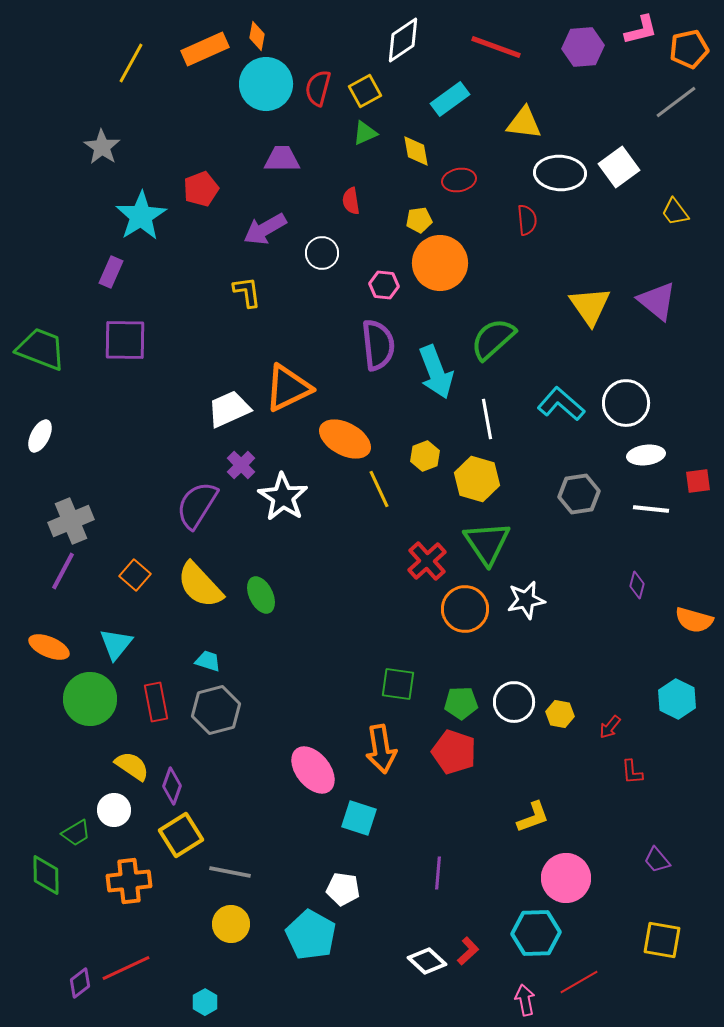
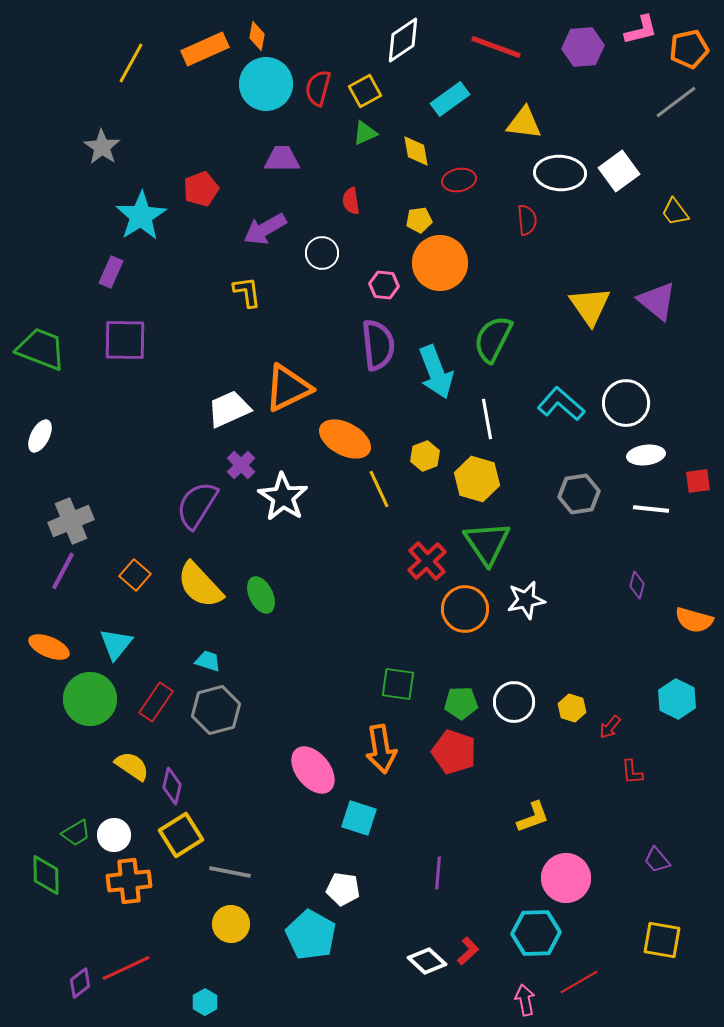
white square at (619, 167): moved 4 px down
green semicircle at (493, 339): rotated 21 degrees counterclockwise
red rectangle at (156, 702): rotated 45 degrees clockwise
yellow hexagon at (560, 714): moved 12 px right, 6 px up; rotated 8 degrees clockwise
purple diamond at (172, 786): rotated 6 degrees counterclockwise
white circle at (114, 810): moved 25 px down
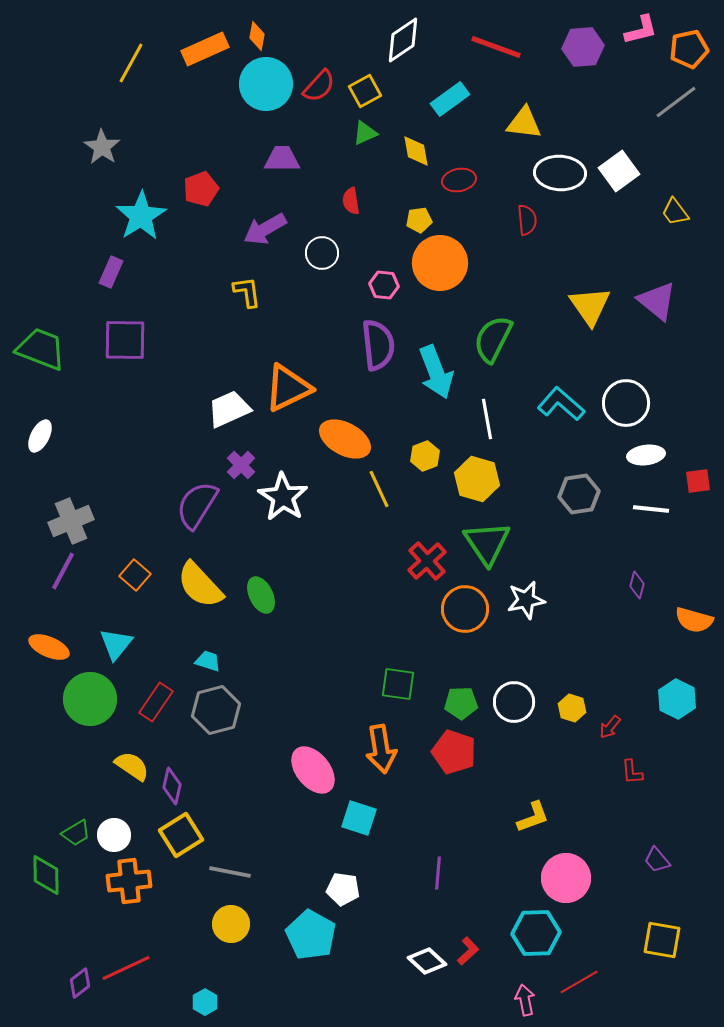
red semicircle at (318, 88): moved 1 px right, 2 px up; rotated 153 degrees counterclockwise
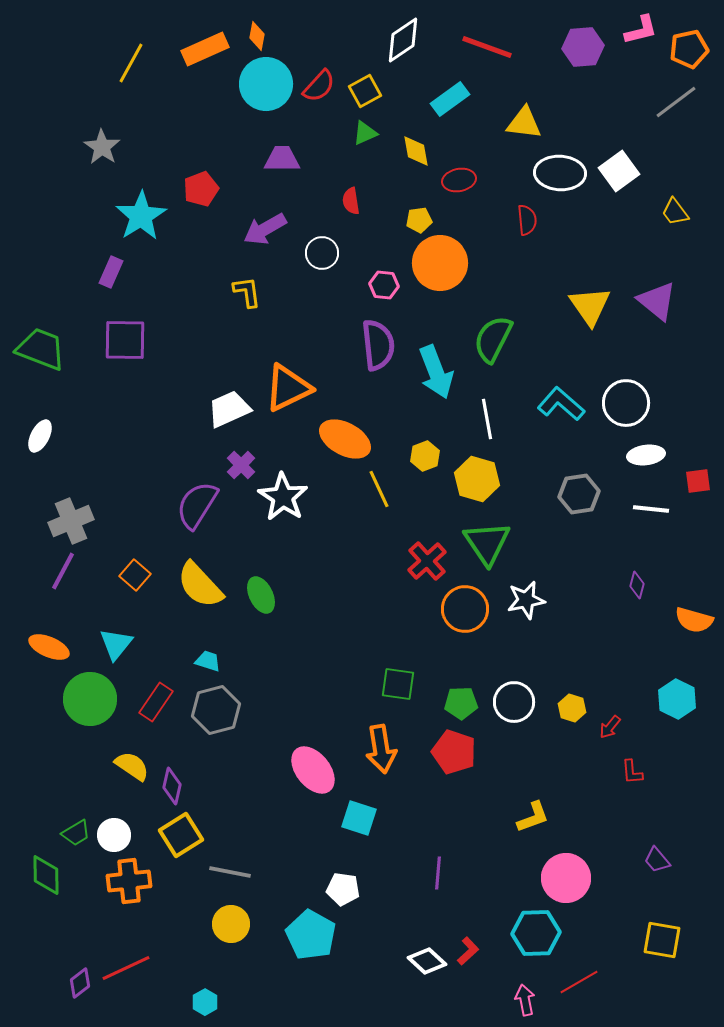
red line at (496, 47): moved 9 px left
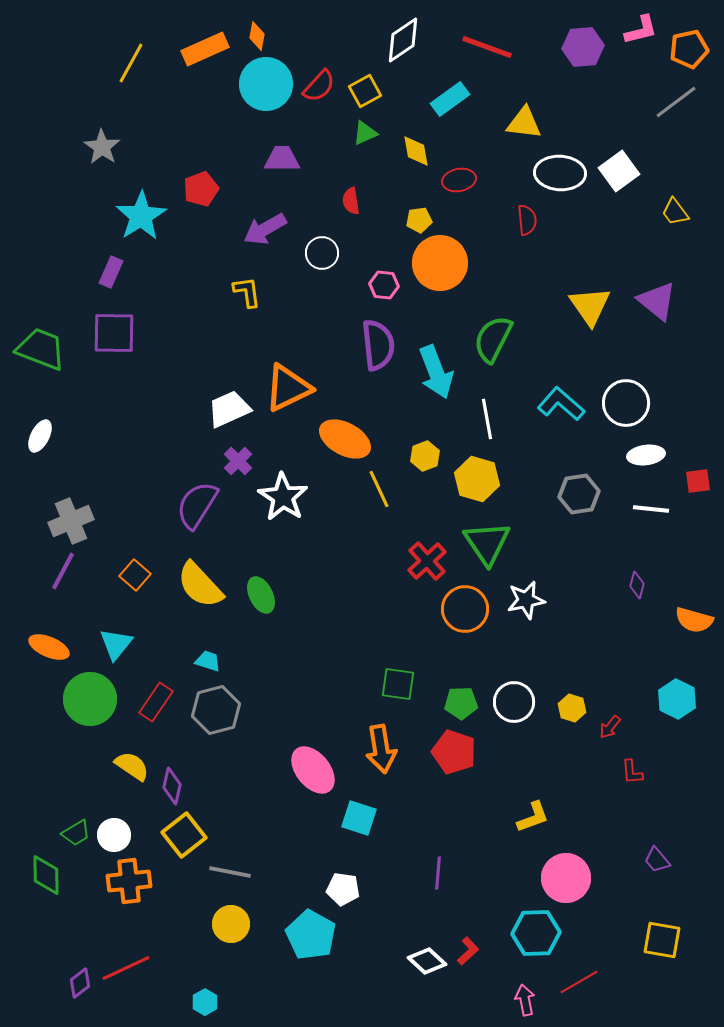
purple square at (125, 340): moved 11 px left, 7 px up
purple cross at (241, 465): moved 3 px left, 4 px up
yellow square at (181, 835): moved 3 px right; rotated 6 degrees counterclockwise
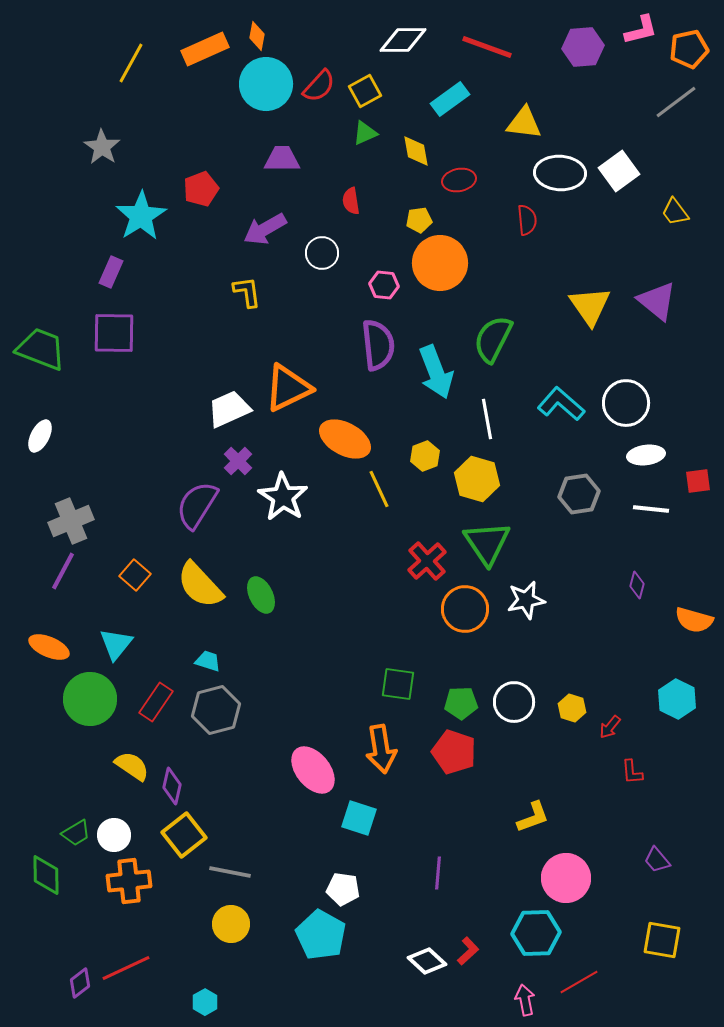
white diamond at (403, 40): rotated 33 degrees clockwise
cyan pentagon at (311, 935): moved 10 px right
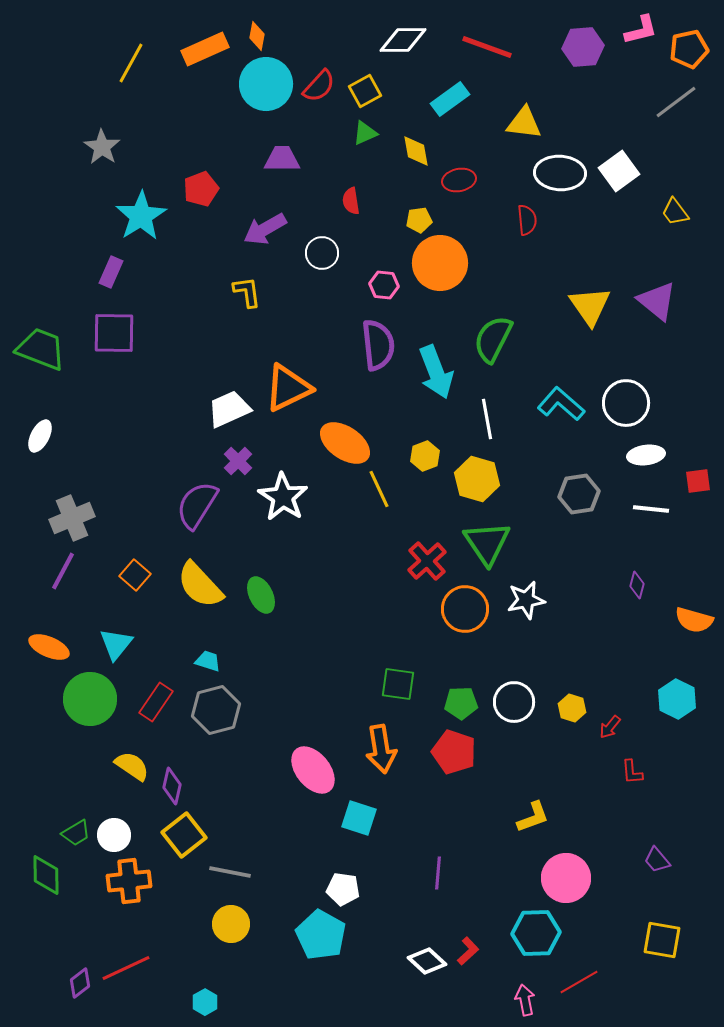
orange ellipse at (345, 439): moved 4 px down; rotated 6 degrees clockwise
gray cross at (71, 521): moved 1 px right, 3 px up
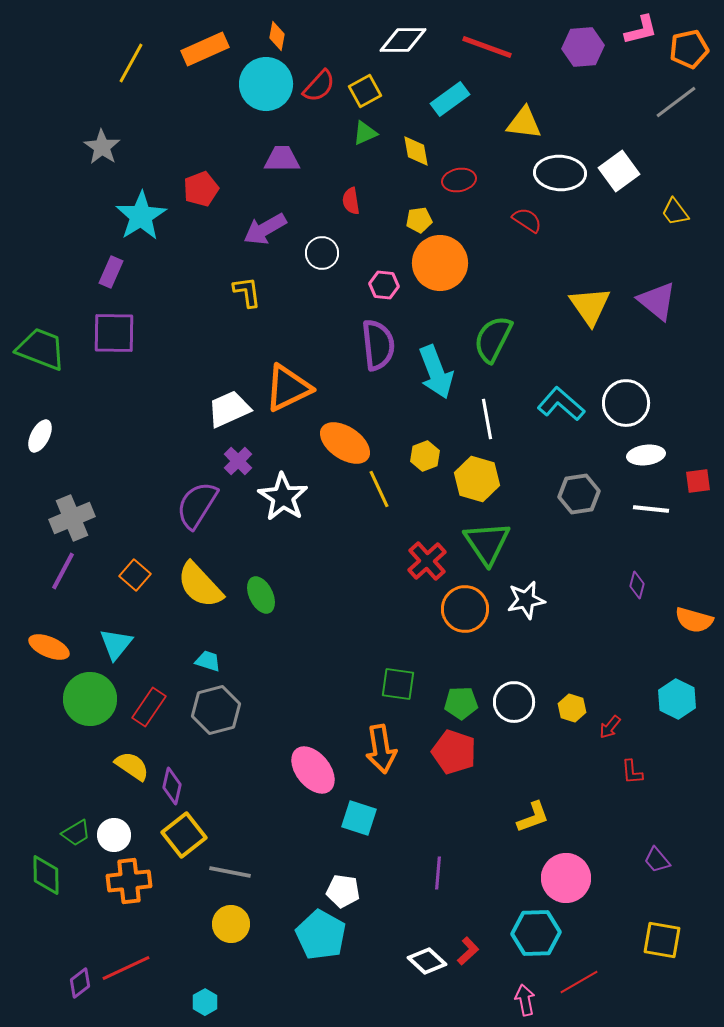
orange diamond at (257, 36): moved 20 px right
red semicircle at (527, 220): rotated 52 degrees counterclockwise
red rectangle at (156, 702): moved 7 px left, 5 px down
white pentagon at (343, 889): moved 2 px down
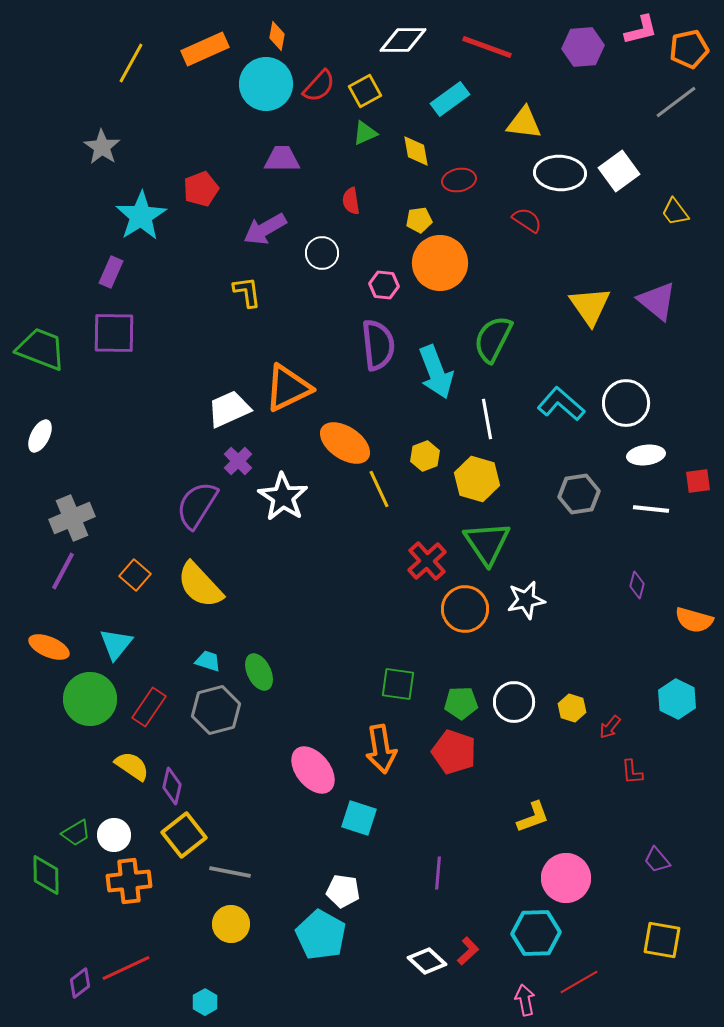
green ellipse at (261, 595): moved 2 px left, 77 px down
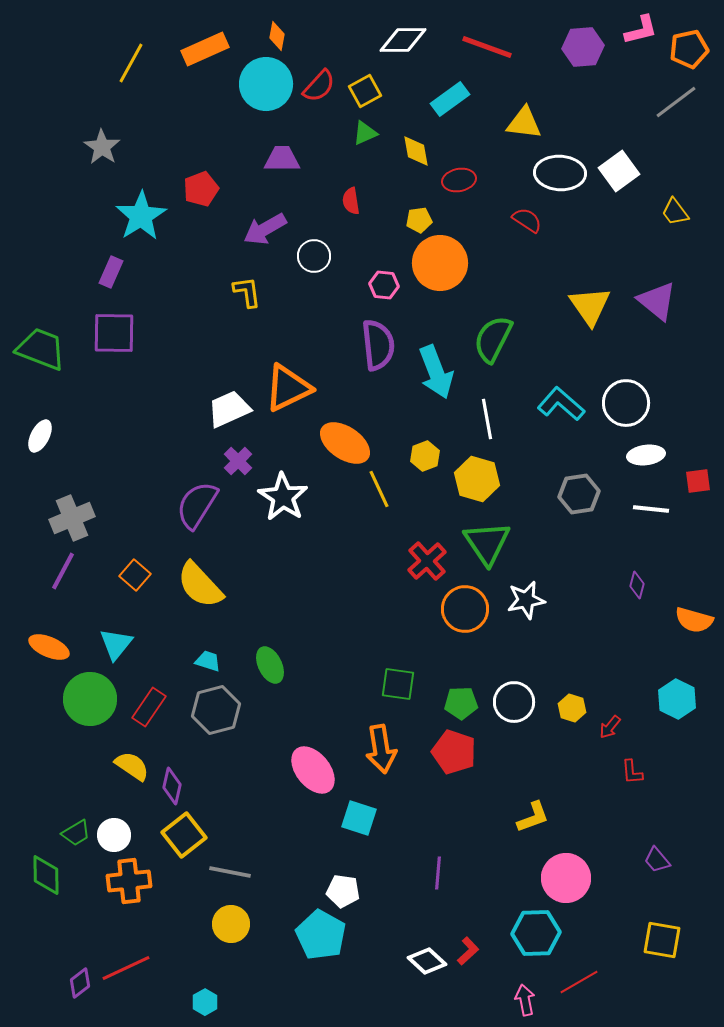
white circle at (322, 253): moved 8 px left, 3 px down
green ellipse at (259, 672): moved 11 px right, 7 px up
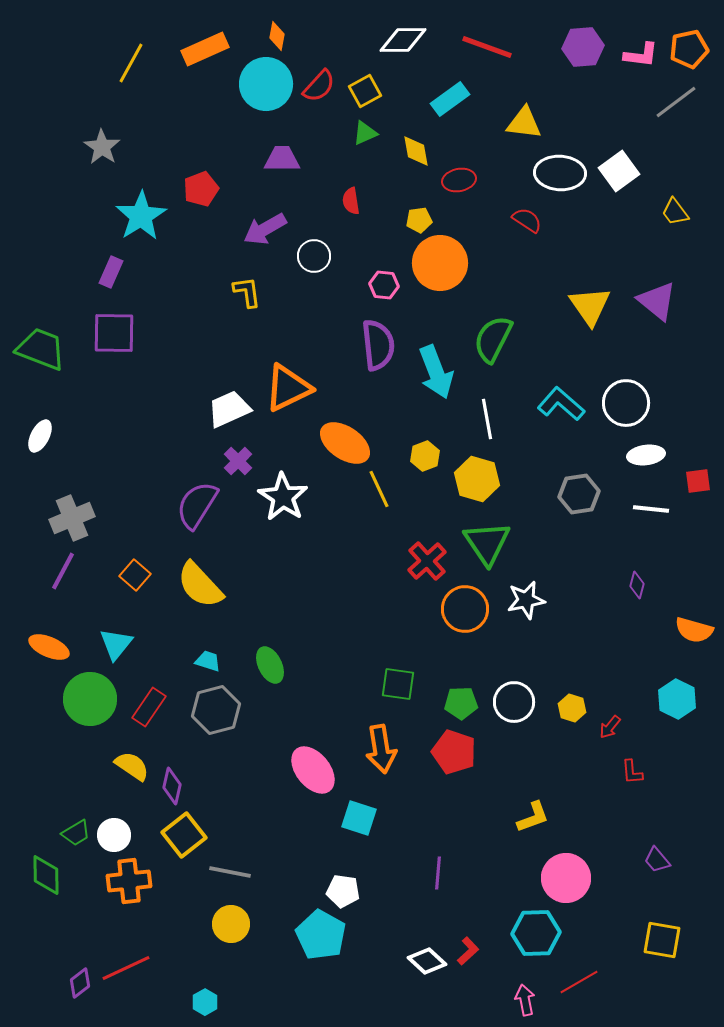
pink L-shape at (641, 30): moved 25 px down; rotated 21 degrees clockwise
orange semicircle at (694, 620): moved 10 px down
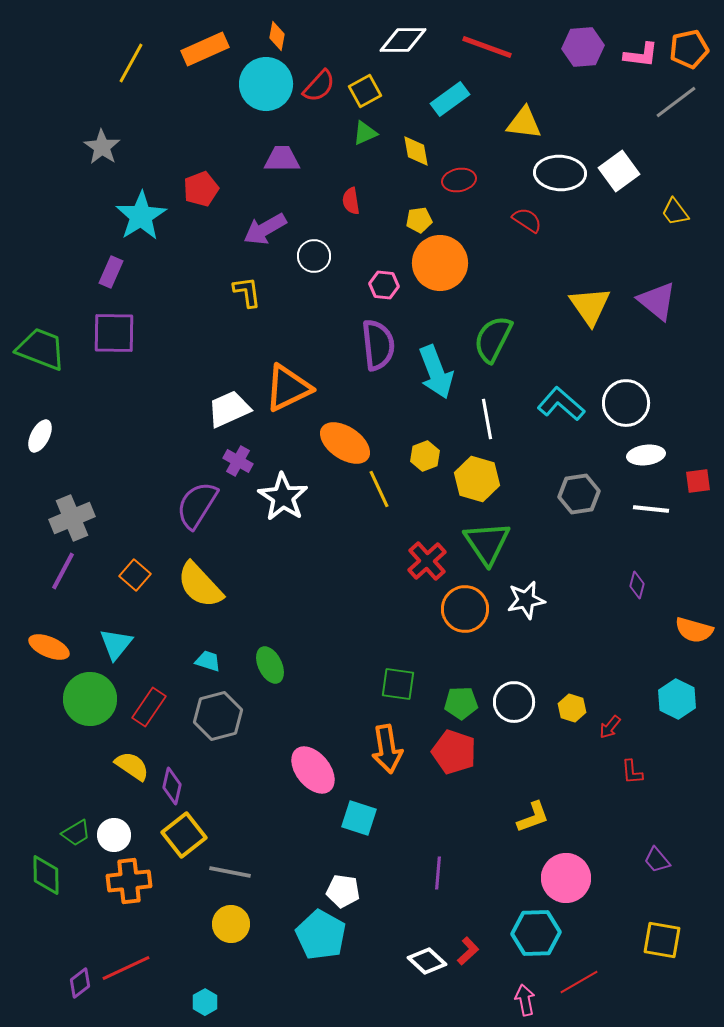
purple cross at (238, 461): rotated 16 degrees counterclockwise
gray hexagon at (216, 710): moved 2 px right, 6 px down
orange arrow at (381, 749): moved 6 px right
